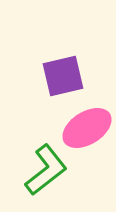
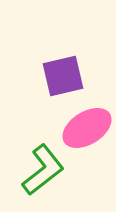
green L-shape: moved 3 px left
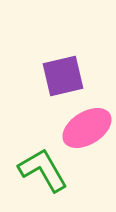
green L-shape: rotated 82 degrees counterclockwise
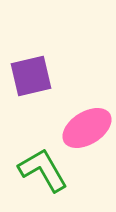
purple square: moved 32 px left
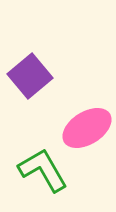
purple square: moved 1 px left; rotated 27 degrees counterclockwise
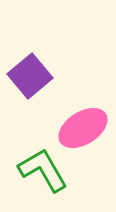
pink ellipse: moved 4 px left
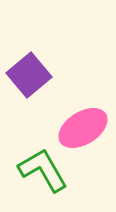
purple square: moved 1 px left, 1 px up
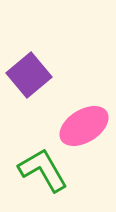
pink ellipse: moved 1 px right, 2 px up
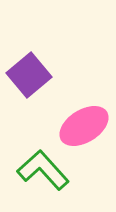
green L-shape: rotated 12 degrees counterclockwise
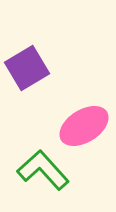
purple square: moved 2 px left, 7 px up; rotated 9 degrees clockwise
